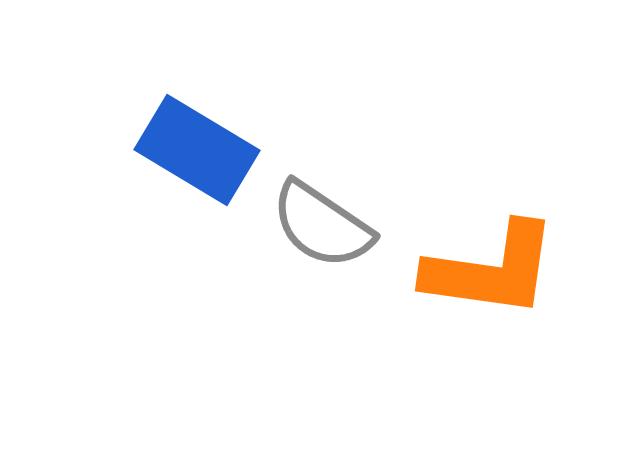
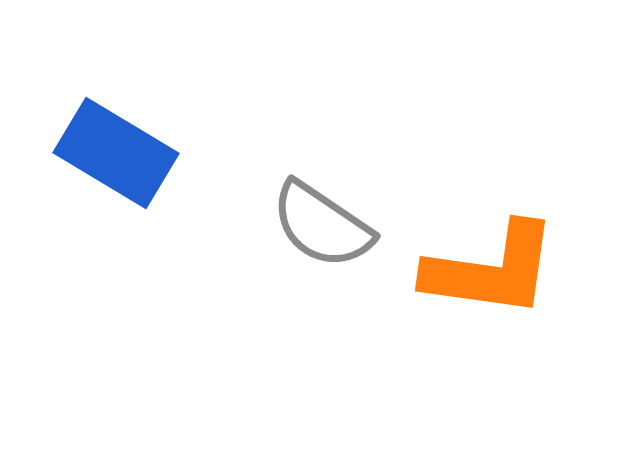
blue rectangle: moved 81 px left, 3 px down
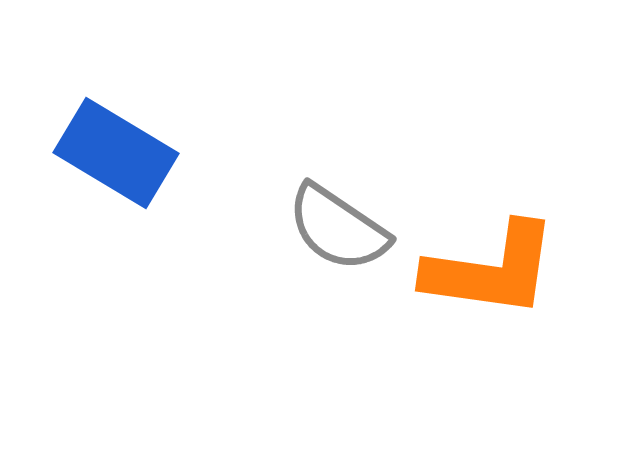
gray semicircle: moved 16 px right, 3 px down
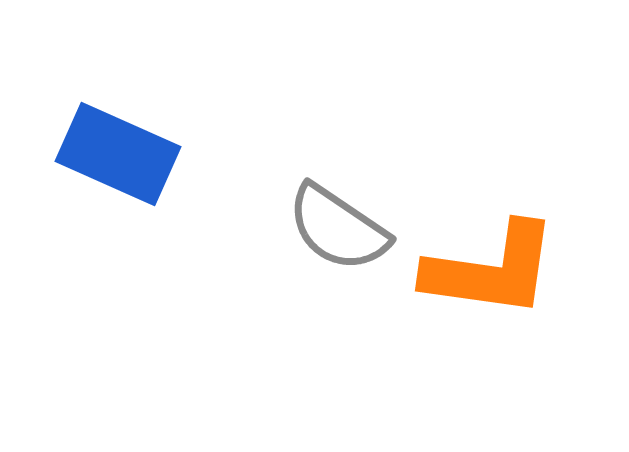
blue rectangle: moved 2 px right, 1 px down; rotated 7 degrees counterclockwise
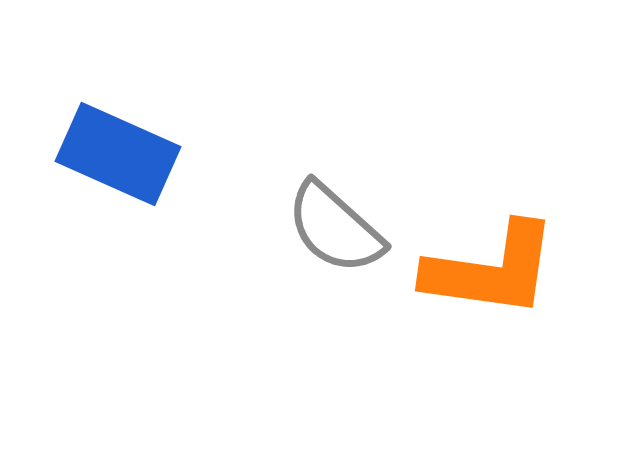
gray semicircle: moved 3 px left; rotated 8 degrees clockwise
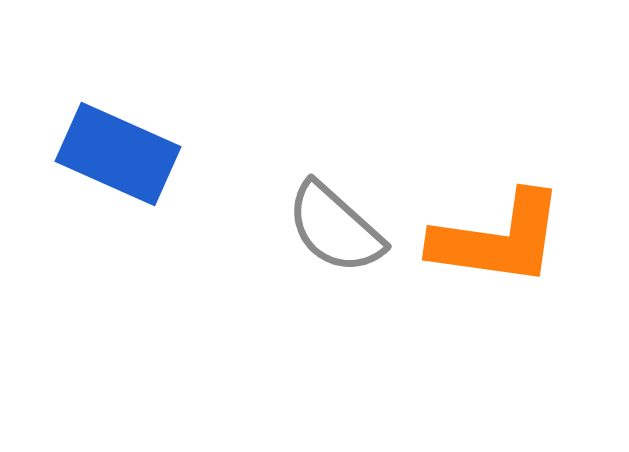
orange L-shape: moved 7 px right, 31 px up
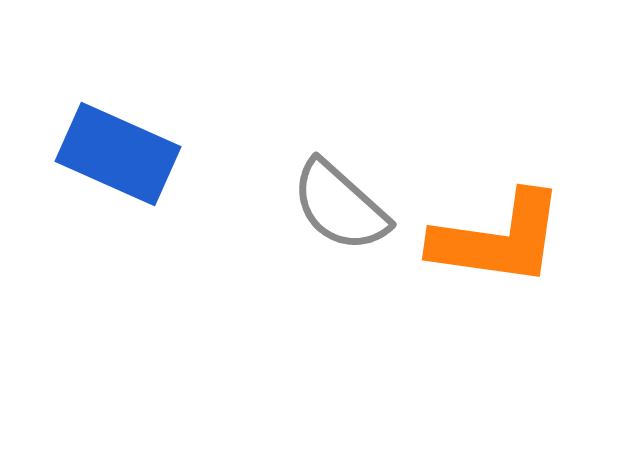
gray semicircle: moved 5 px right, 22 px up
